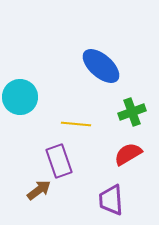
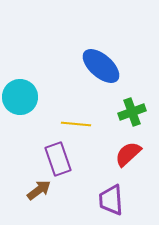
red semicircle: rotated 12 degrees counterclockwise
purple rectangle: moved 1 px left, 2 px up
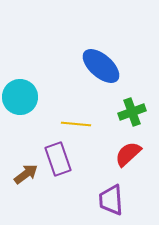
brown arrow: moved 13 px left, 16 px up
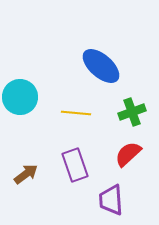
yellow line: moved 11 px up
purple rectangle: moved 17 px right, 6 px down
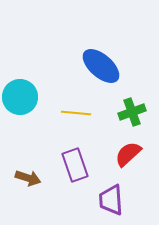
brown arrow: moved 2 px right, 4 px down; rotated 55 degrees clockwise
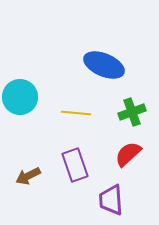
blue ellipse: moved 3 px right, 1 px up; rotated 18 degrees counterclockwise
brown arrow: moved 2 px up; rotated 135 degrees clockwise
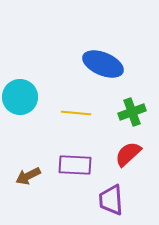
blue ellipse: moved 1 px left, 1 px up
purple rectangle: rotated 68 degrees counterclockwise
